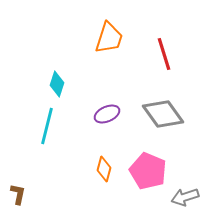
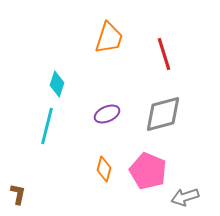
gray diamond: rotated 69 degrees counterclockwise
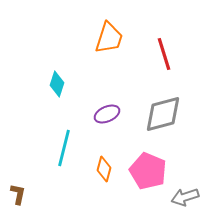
cyan line: moved 17 px right, 22 px down
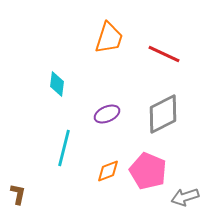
red line: rotated 48 degrees counterclockwise
cyan diamond: rotated 10 degrees counterclockwise
gray diamond: rotated 12 degrees counterclockwise
orange diamond: moved 4 px right, 2 px down; rotated 55 degrees clockwise
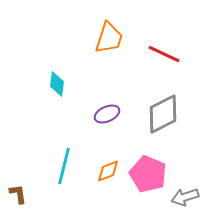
cyan line: moved 18 px down
pink pentagon: moved 3 px down
brown L-shape: rotated 20 degrees counterclockwise
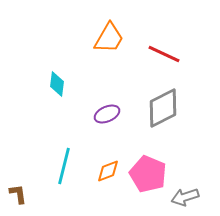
orange trapezoid: rotated 12 degrees clockwise
gray diamond: moved 6 px up
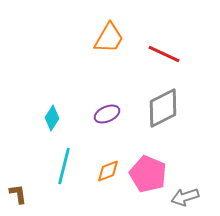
cyan diamond: moved 5 px left, 34 px down; rotated 25 degrees clockwise
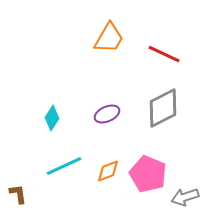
cyan line: rotated 51 degrees clockwise
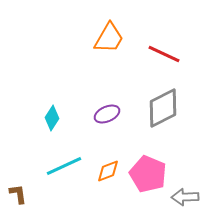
gray arrow: rotated 16 degrees clockwise
